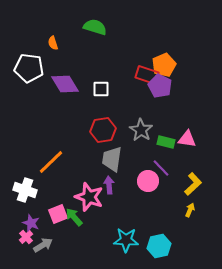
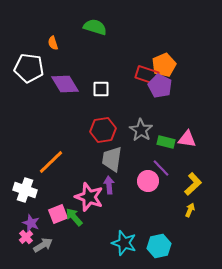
cyan star: moved 2 px left, 3 px down; rotated 15 degrees clockwise
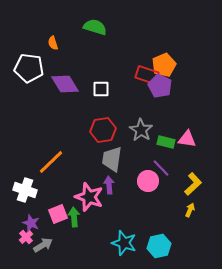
green arrow: rotated 36 degrees clockwise
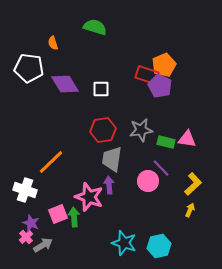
gray star: rotated 30 degrees clockwise
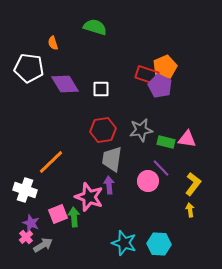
orange pentagon: moved 1 px right, 2 px down
yellow L-shape: rotated 10 degrees counterclockwise
yellow arrow: rotated 32 degrees counterclockwise
cyan hexagon: moved 2 px up; rotated 15 degrees clockwise
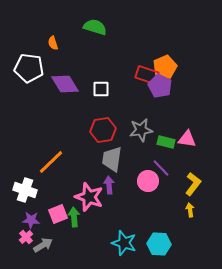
purple star: moved 3 px up; rotated 18 degrees counterclockwise
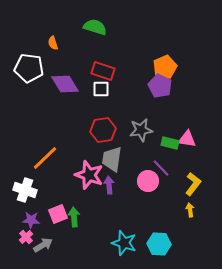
red rectangle: moved 44 px left, 4 px up
green rectangle: moved 4 px right, 1 px down
orange line: moved 6 px left, 4 px up
pink star: moved 22 px up
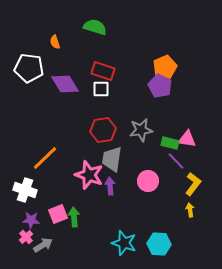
orange semicircle: moved 2 px right, 1 px up
purple line: moved 15 px right, 7 px up
purple arrow: moved 1 px right, 1 px down
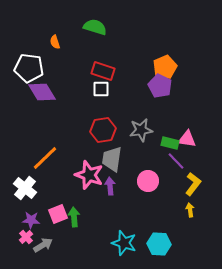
purple diamond: moved 23 px left, 8 px down
white cross: moved 2 px up; rotated 20 degrees clockwise
